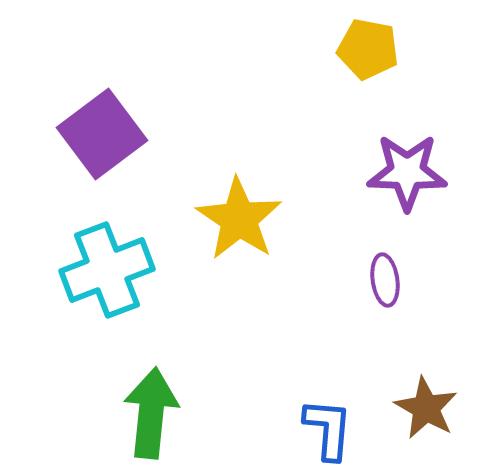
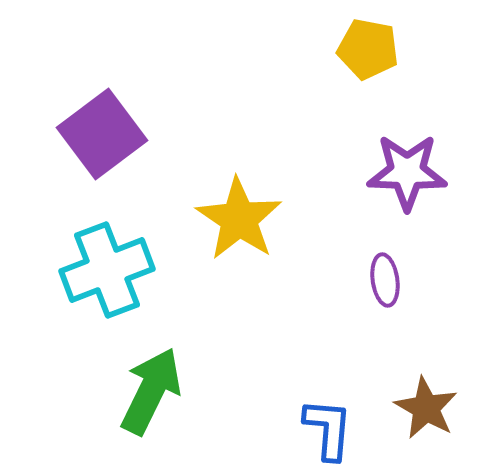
green arrow: moved 22 px up; rotated 20 degrees clockwise
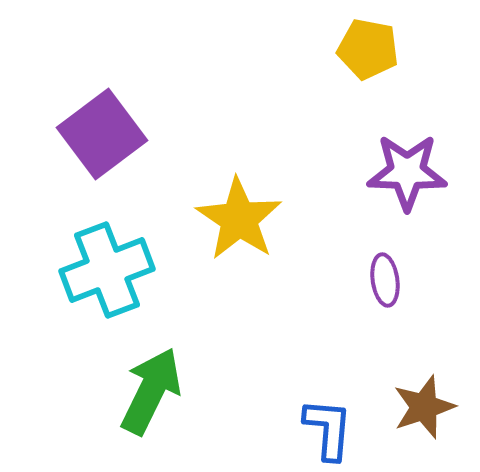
brown star: moved 2 px left, 1 px up; rotated 24 degrees clockwise
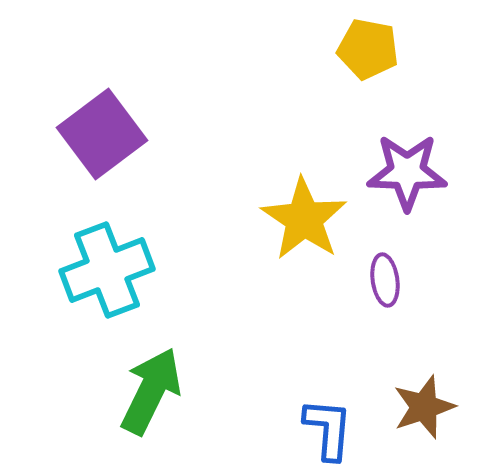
yellow star: moved 65 px right
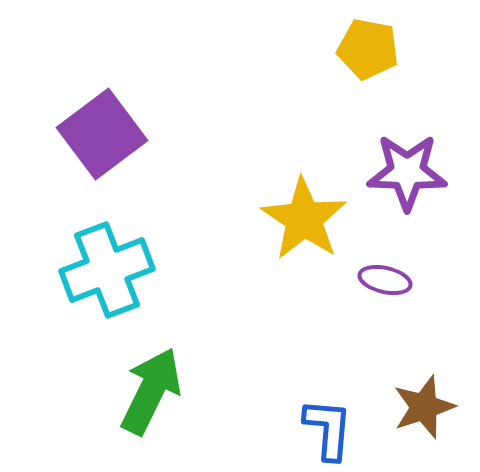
purple ellipse: rotated 69 degrees counterclockwise
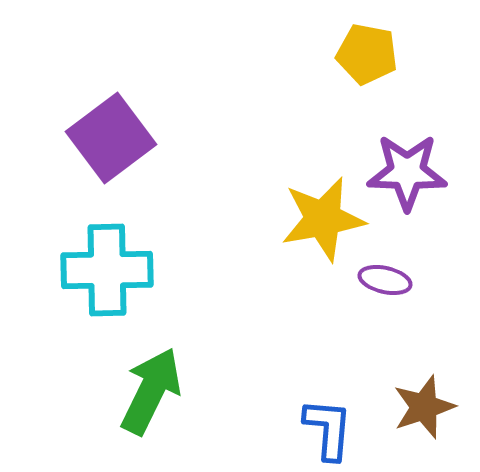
yellow pentagon: moved 1 px left, 5 px down
purple square: moved 9 px right, 4 px down
yellow star: moved 19 px right; rotated 28 degrees clockwise
cyan cross: rotated 20 degrees clockwise
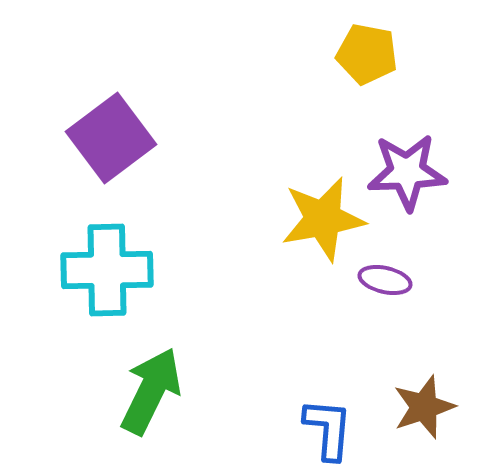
purple star: rotated 4 degrees counterclockwise
